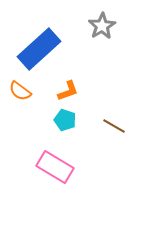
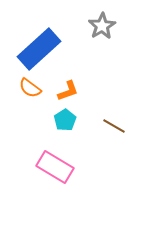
orange semicircle: moved 10 px right, 3 px up
cyan pentagon: rotated 20 degrees clockwise
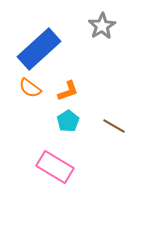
cyan pentagon: moved 3 px right, 1 px down
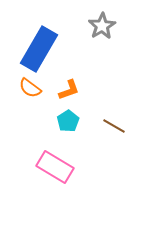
blue rectangle: rotated 18 degrees counterclockwise
orange L-shape: moved 1 px right, 1 px up
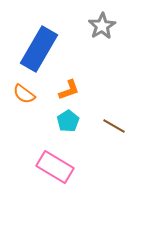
orange semicircle: moved 6 px left, 6 px down
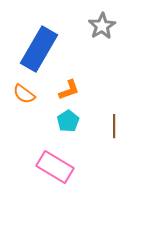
brown line: rotated 60 degrees clockwise
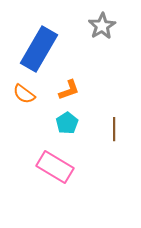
cyan pentagon: moved 1 px left, 2 px down
brown line: moved 3 px down
